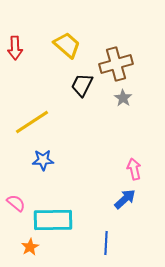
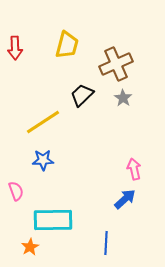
yellow trapezoid: rotated 64 degrees clockwise
brown cross: rotated 8 degrees counterclockwise
black trapezoid: moved 10 px down; rotated 20 degrees clockwise
yellow line: moved 11 px right
pink semicircle: moved 12 px up; rotated 30 degrees clockwise
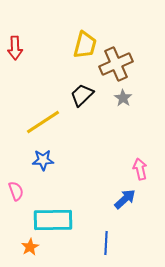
yellow trapezoid: moved 18 px right
pink arrow: moved 6 px right
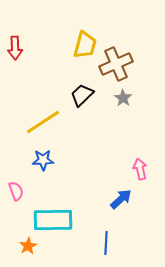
blue arrow: moved 4 px left
orange star: moved 2 px left, 1 px up
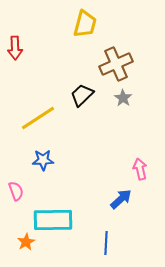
yellow trapezoid: moved 21 px up
yellow line: moved 5 px left, 4 px up
orange star: moved 2 px left, 4 px up
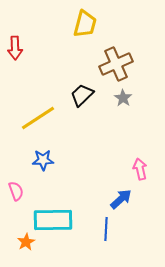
blue line: moved 14 px up
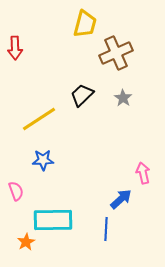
brown cross: moved 11 px up
yellow line: moved 1 px right, 1 px down
pink arrow: moved 3 px right, 4 px down
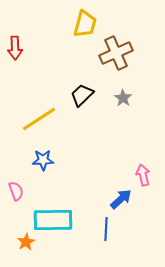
pink arrow: moved 2 px down
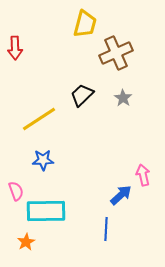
blue arrow: moved 4 px up
cyan rectangle: moved 7 px left, 9 px up
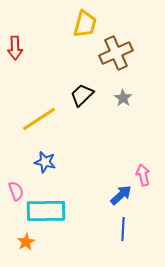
blue star: moved 2 px right, 2 px down; rotated 15 degrees clockwise
blue line: moved 17 px right
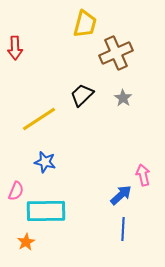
pink semicircle: rotated 42 degrees clockwise
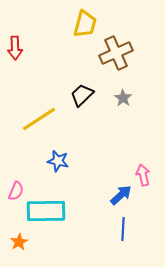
blue star: moved 13 px right, 1 px up
orange star: moved 7 px left
